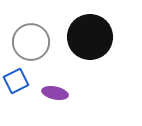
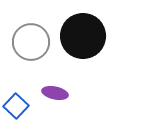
black circle: moved 7 px left, 1 px up
blue square: moved 25 px down; rotated 20 degrees counterclockwise
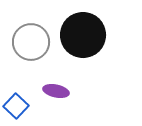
black circle: moved 1 px up
purple ellipse: moved 1 px right, 2 px up
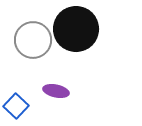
black circle: moved 7 px left, 6 px up
gray circle: moved 2 px right, 2 px up
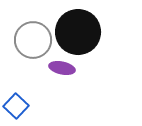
black circle: moved 2 px right, 3 px down
purple ellipse: moved 6 px right, 23 px up
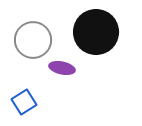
black circle: moved 18 px right
blue square: moved 8 px right, 4 px up; rotated 15 degrees clockwise
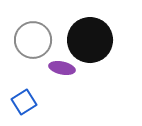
black circle: moved 6 px left, 8 px down
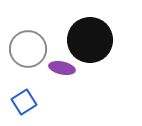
gray circle: moved 5 px left, 9 px down
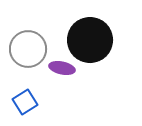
blue square: moved 1 px right
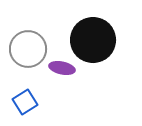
black circle: moved 3 px right
